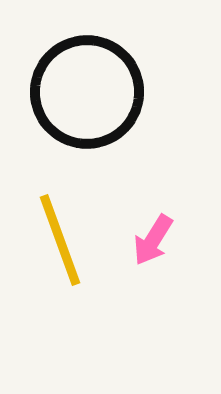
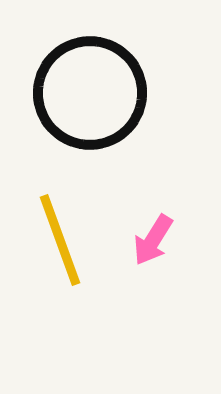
black circle: moved 3 px right, 1 px down
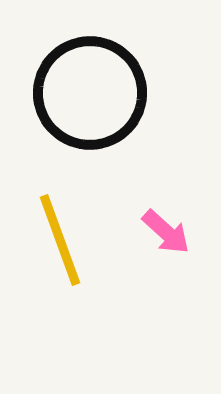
pink arrow: moved 13 px right, 8 px up; rotated 80 degrees counterclockwise
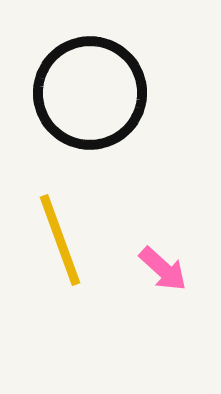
pink arrow: moved 3 px left, 37 px down
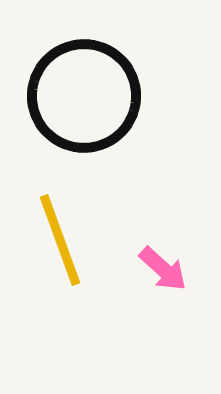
black circle: moved 6 px left, 3 px down
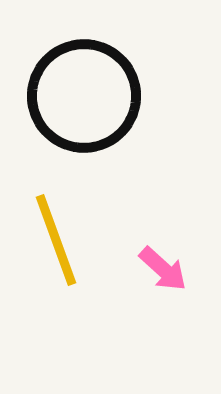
yellow line: moved 4 px left
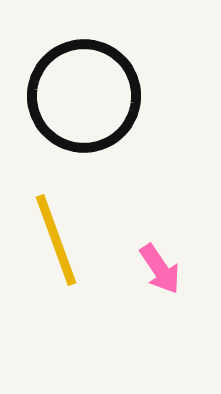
pink arrow: moved 3 px left; rotated 14 degrees clockwise
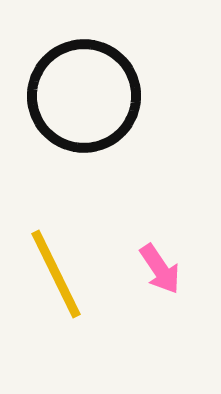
yellow line: moved 34 px down; rotated 6 degrees counterclockwise
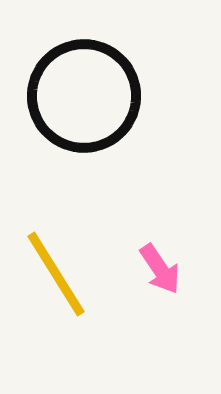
yellow line: rotated 6 degrees counterclockwise
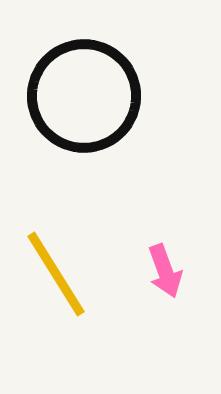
pink arrow: moved 5 px right, 2 px down; rotated 14 degrees clockwise
